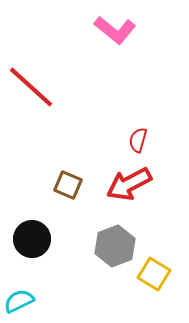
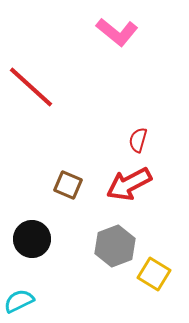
pink L-shape: moved 2 px right, 2 px down
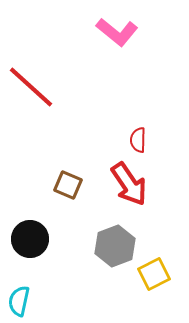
red semicircle: rotated 15 degrees counterclockwise
red arrow: rotated 96 degrees counterclockwise
black circle: moved 2 px left
yellow square: rotated 32 degrees clockwise
cyan semicircle: rotated 52 degrees counterclockwise
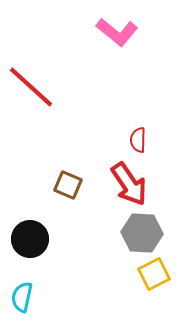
gray hexagon: moved 27 px right, 13 px up; rotated 24 degrees clockwise
cyan semicircle: moved 3 px right, 4 px up
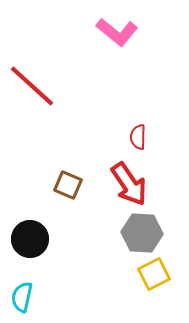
red line: moved 1 px right, 1 px up
red semicircle: moved 3 px up
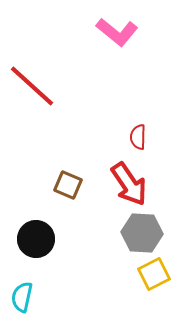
black circle: moved 6 px right
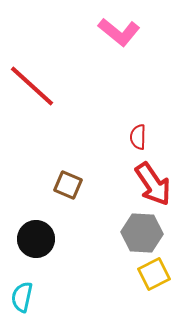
pink L-shape: moved 2 px right
red arrow: moved 24 px right
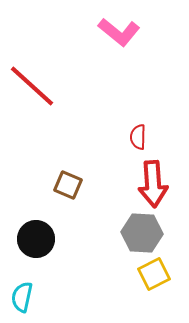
red arrow: rotated 30 degrees clockwise
